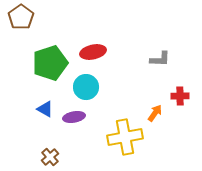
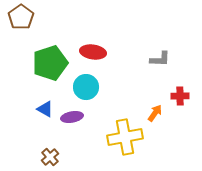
red ellipse: rotated 20 degrees clockwise
purple ellipse: moved 2 px left
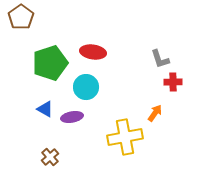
gray L-shape: rotated 70 degrees clockwise
red cross: moved 7 px left, 14 px up
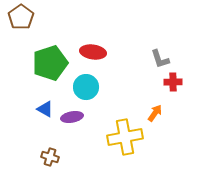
brown cross: rotated 30 degrees counterclockwise
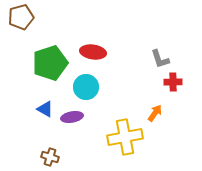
brown pentagon: rotated 20 degrees clockwise
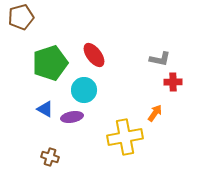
red ellipse: moved 1 px right, 3 px down; rotated 45 degrees clockwise
gray L-shape: rotated 60 degrees counterclockwise
cyan circle: moved 2 px left, 3 px down
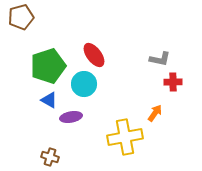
green pentagon: moved 2 px left, 3 px down
cyan circle: moved 6 px up
blue triangle: moved 4 px right, 9 px up
purple ellipse: moved 1 px left
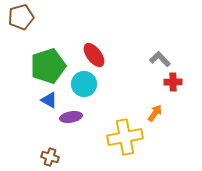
gray L-shape: rotated 145 degrees counterclockwise
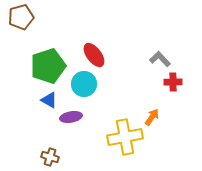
orange arrow: moved 3 px left, 4 px down
